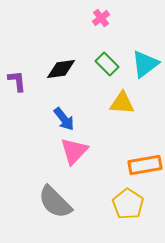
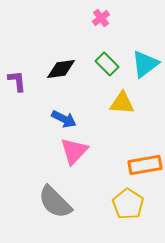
blue arrow: rotated 25 degrees counterclockwise
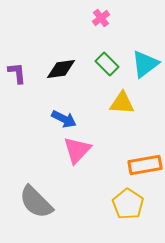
purple L-shape: moved 8 px up
pink triangle: moved 3 px right, 1 px up
gray semicircle: moved 19 px left
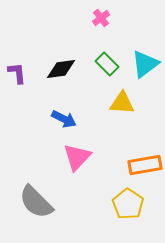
pink triangle: moved 7 px down
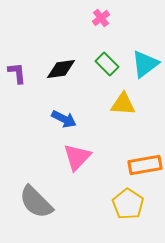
yellow triangle: moved 1 px right, 1 px down
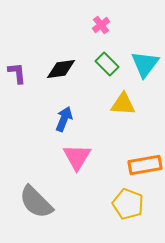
pink cross: moved 7 px down
cyan triangle: rotated 16 degrees counterclockwise
blue arrow: rotated 95 degrees counterclockwise
pink triangle: rotated 12 degrees counterclockwise
yellow pentagon: rotated 12 degrees counterclockwise
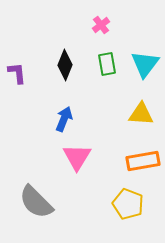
green rectangle: rotated 35 degrees clockwise
black diamond: moved 4 px right, 4 px up; rotated 60 degrees counterclockwise
yellow triangle: moved 18 px right, 10 px down
orange rectangle: moved 2 px left, 4 px up
